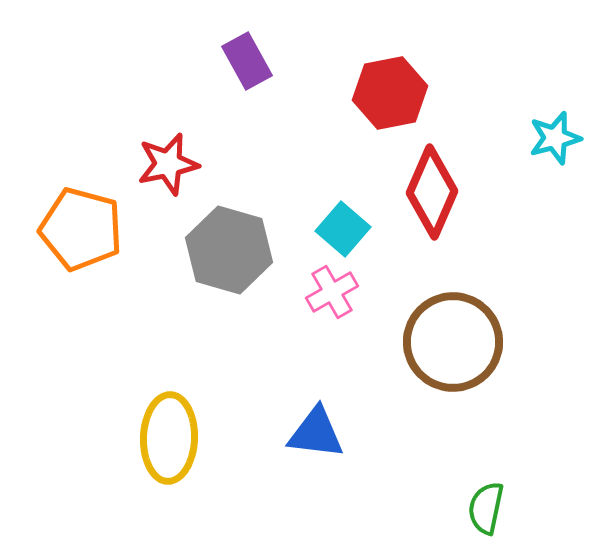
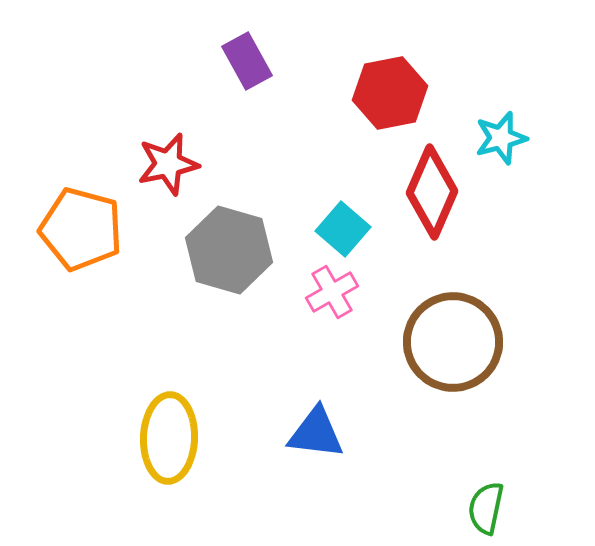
cyan star: moved 54 px left
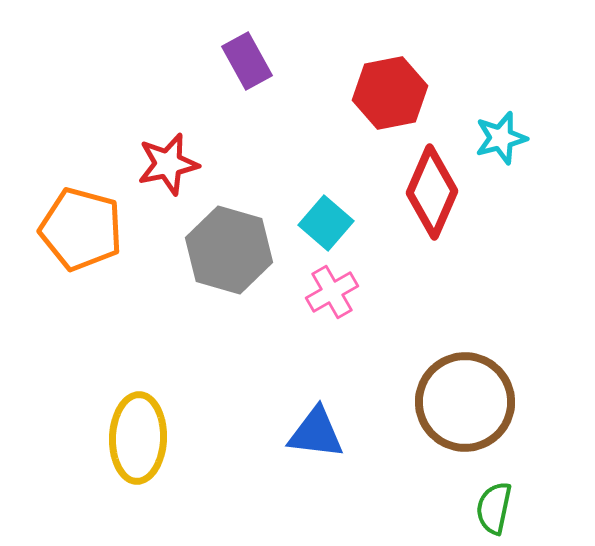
cyan square: moved 17 px left, 6 px up
brown circle: moved 12 px right, 60 px down
yellow ellipse: moved 31 px left
green semicircle: moved 8 px right
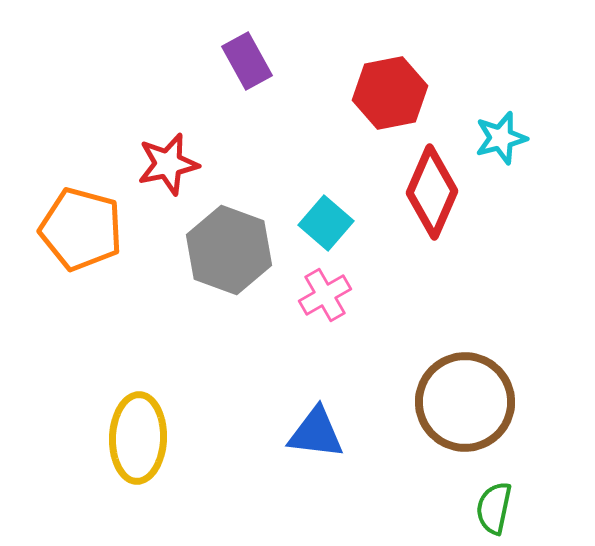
gray hexagon: rotated 4 degrees clockwise
pink cross: moved 7 px left, 3 px down
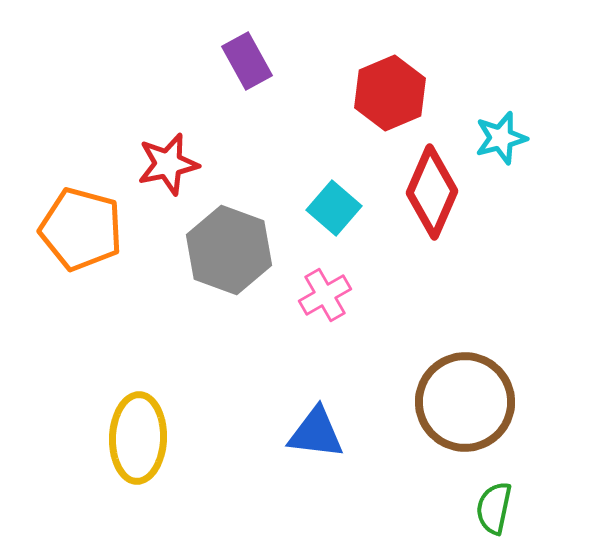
red hexagon: rotated 12 degrees counterclockwise
cyan square: moved 8 px right, 15 px up
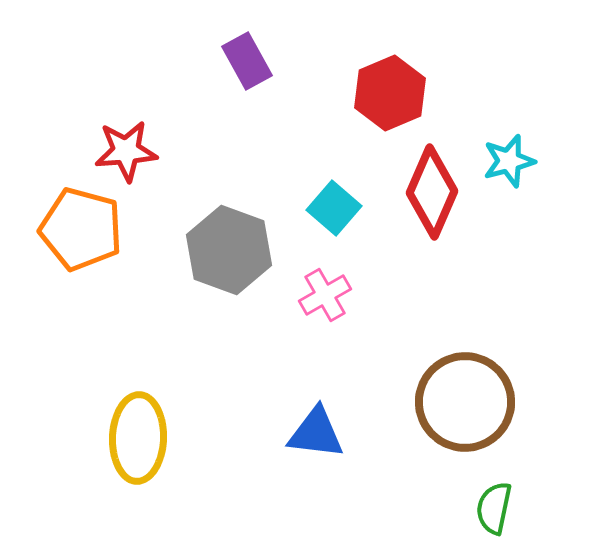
cyan star: moved 8 px right, 23 px down
red star: moved 42 px left, 13 px up; rotated 8 degrees clockwise
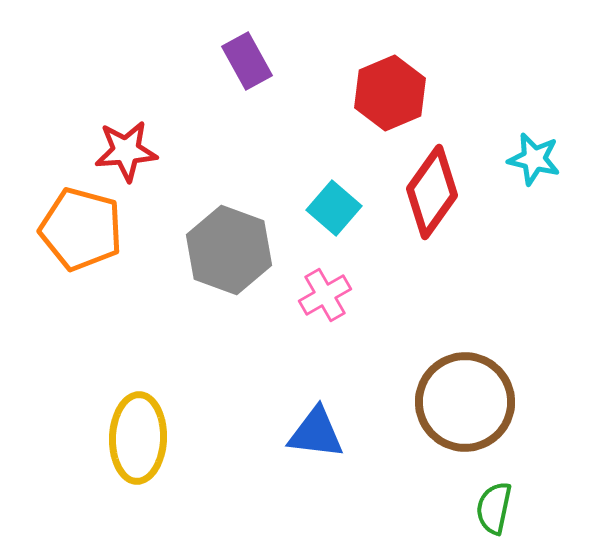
cyan star: moved 25 px right, 2 px up; rotated 28 degrees clockwise
red diamond: rotated 12 degrees clockwise
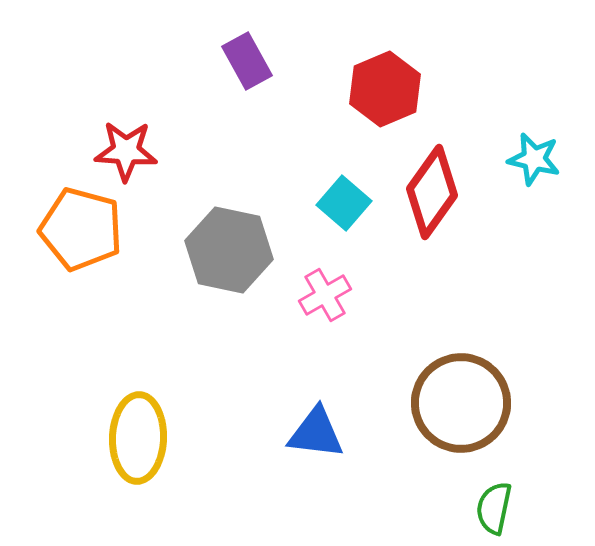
red hexagon: moved 5 px left, 4 px up
red star: rotated 8 degrees clockwise
cyan square: moved 10 px right, 5 px up
gray hexagon: rotated 8 degrees counterclockwise
brown circle: moved 4 px left, 1 px down
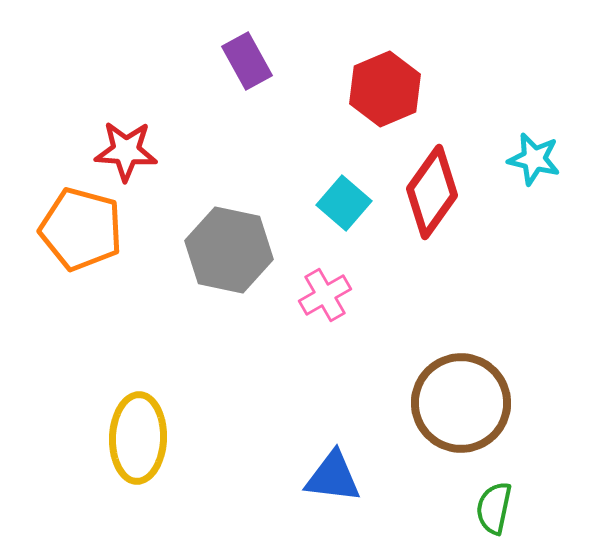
blue triangle: moved 17 px right, 44 px down
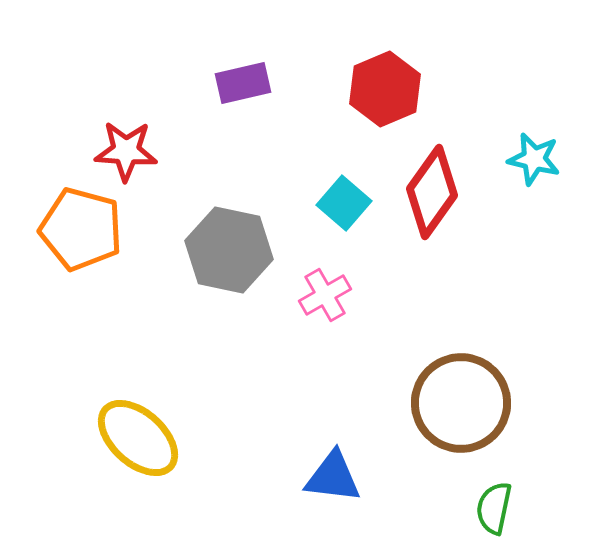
purple rectangle: moved 4 px left, 22 px down; rotated 74 degrees counterclockwise
yellow ellipse: rotated 50 degrees counterclockwise
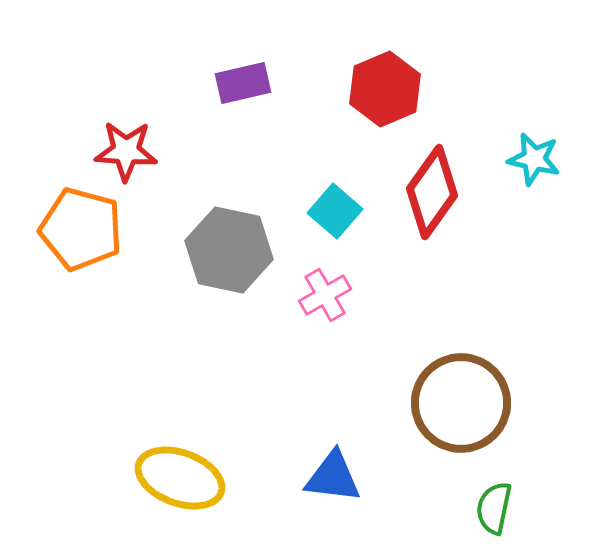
cyan square: moved 9 px left, 8 px down
yellow ellipse: moved 42 px right, 40 px down; rotated 22 degrees counterclockwise
